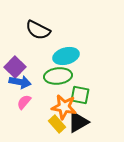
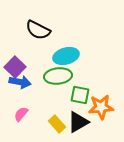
pink semicircle: moved 3 px left, 12 px down
orange star: moved 37 px right; rotated 15 degrees counterclockwise
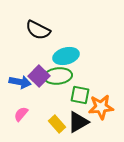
purple square: moved 24 px right, 9 px down
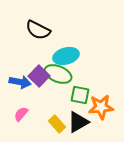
green ellipse: moved 2 px up; rotated 28 degrees clockwise
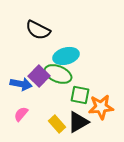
blue arrow: moved 1 px right, 2 px down
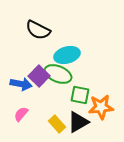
cyan ellipse: moved 1 px right, 1 px up
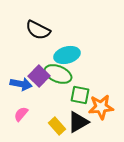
yellow rectangle: moved 2 px down
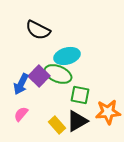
cyan ellipse: moved 1 px down
blue arrow: rotated 105 degrees clockwise
orange star: moved 7 px right, 5 px down
black triangle: moved 1 px left, 1 px up
yellow rectangle: moved 1 px up
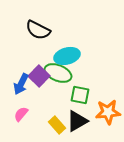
green ellipse: moved 1 px up
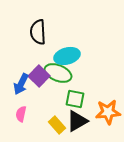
black semicircle: moved 2 px down; rotated 60 degrees clockwise
green square: moved 5 px left, 4 px down
pink semicircle: rotated 28 degrees counterclockwise
